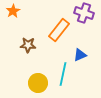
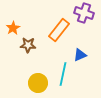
orange star: moved 17 px down
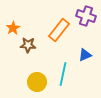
purple cross: moved 2 px right, 3 px down
blue triangle: moved 5 px right
yellow circle: moved 1 px left, 1 px up
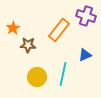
yellow circle: moved 5 px up
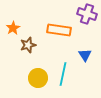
purple cross: moved 1 px right, 2 px up
orange rectangle: rotated 60 degrees clockwise
brown star: rotated 21 degrees counterclockwise
blue triangle: rotated 40 degrees counterclockwise
yellow circle: moved 1 px right, 1 px down
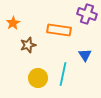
orange star: moved 5 px up
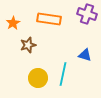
orange rectangle: moved 10 px left, 11 px up
blue triangle: rotated 40 degrees counterclockwise
